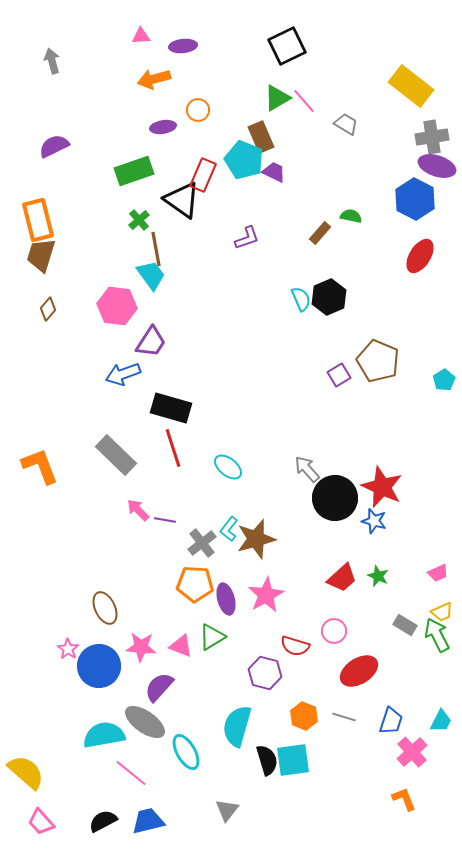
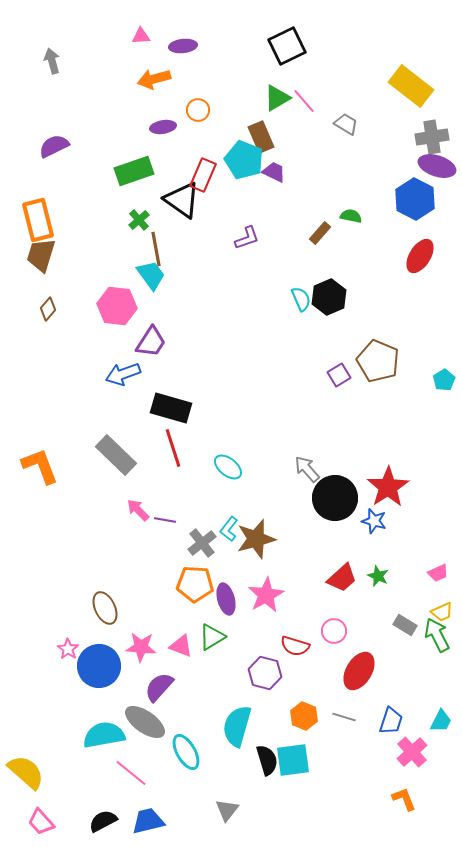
red star at (382, 487): moved 6 px right; rotated 15 degrees clockwise
red ellipse at (359, 671): rotated 27 degrees counterclockwise
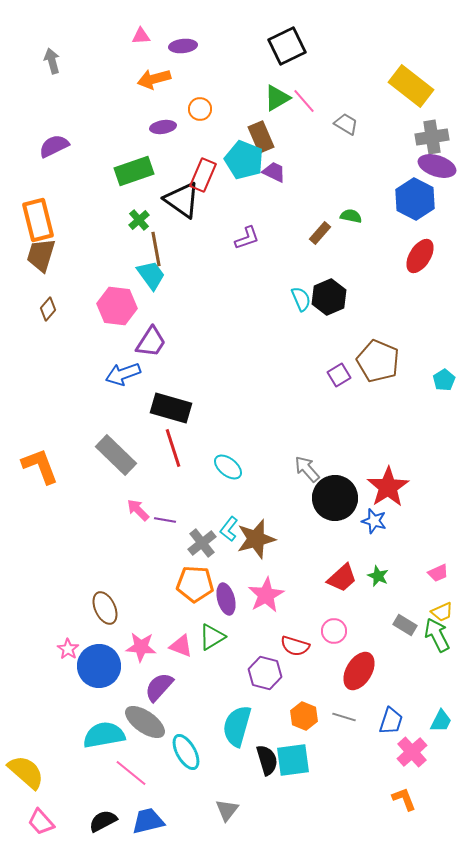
orange circle at (198, 110): moved 2 px right, 1 px up
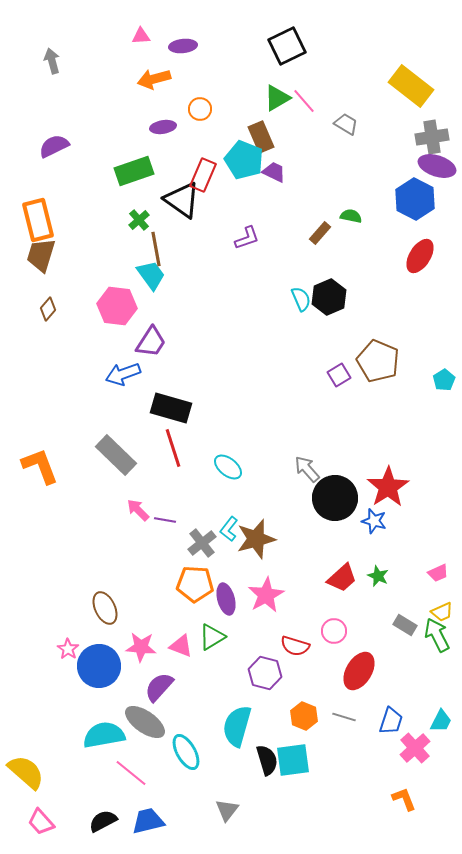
pink cross at (412, 752): moved 3 px right, 4 px up
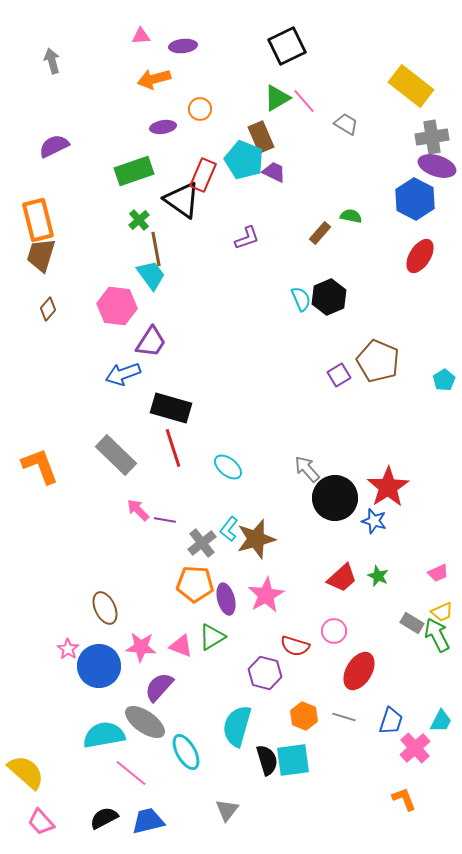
gray rectangle at (405, 625): moved 7 px right, 2 px up
black semicircle at (103, 821): moved 1 px right, 3 px up
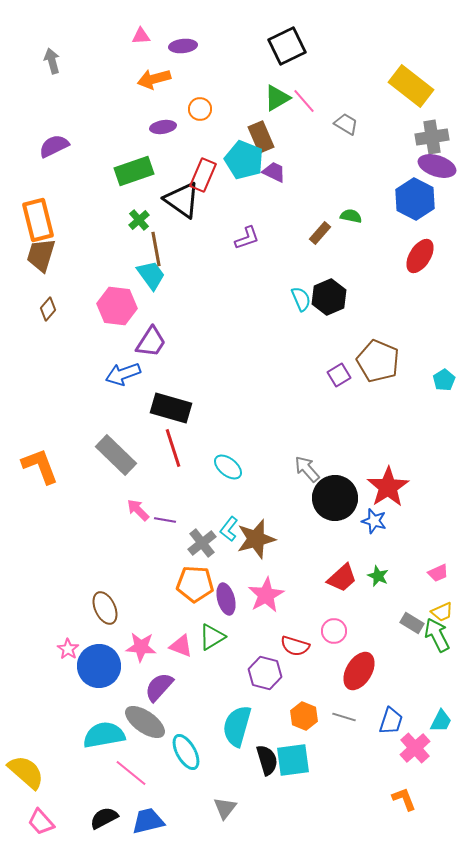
gray triangle at (227, 810): moved 2 px left, 2 px up
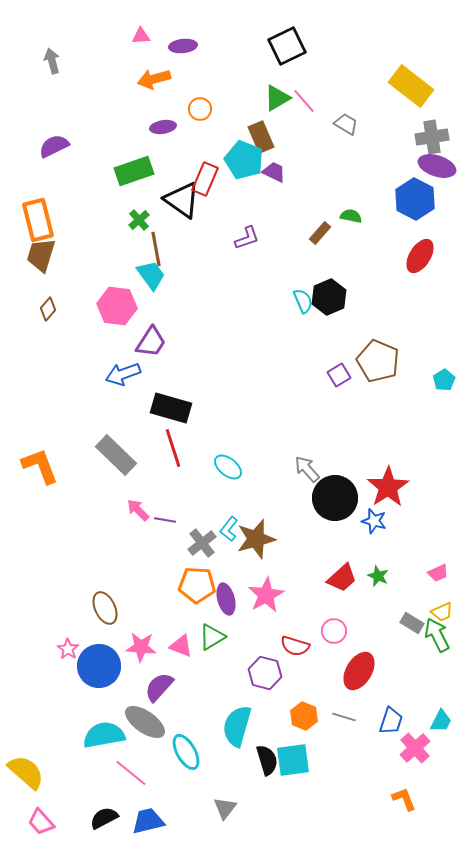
red rectangle at (203, 175): moved 2 px right, 4 px down
cyan semicircle at (301, 299): moved 2 px right, 2 px down
orange pentagon at (195, 584): moved 2 px right, 1 px down
